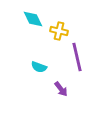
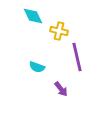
cyan diamond: moved 3 px up
cyan semicircle: moved 2 px left
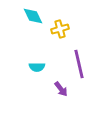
yellow cross: moved 1 px right, 2 px up; rotated 30 degrees counterclockwise
purple line: moved 2 px right, 7 px down
cyan semicircle: rotated 21 degrees counterclockwise
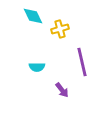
purple line: moved 3 px right, 2 px up
purple arrow: moved 1 px right, 1 px down
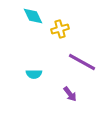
purple line: rotated 48 degrees counterclockwise
cyan semicircle: moved 3 px left, 7 px down
purple arrow: moved 8 px right, 4 px down
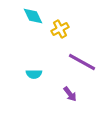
yellow cross: rotated 12 degrees counterclockwise
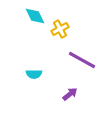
cyan diamond: moved 2 px right
purple line: moved 2 px up
purple arrow: rotated 91 degrees counterclockwise
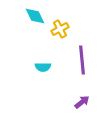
purple line: rotated 56 degrees clockwise
cyan semicircle: moved 9 px right, 7 px up
purple arrow: moved 12 px right, 8 px down
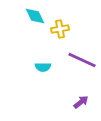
yellow cross: rotated 18 degrees clockwise
purple line: rotated 60 degrees counterclockwise
purple arrow: moved 1 px left
